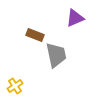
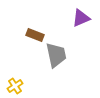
purple triangle: moved 6 px right
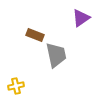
purple triangle: rotated 12 degrees counterclockwise
yellow cross: moved 1 px right; rotated 21 degrees clockwise
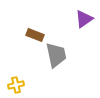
purple triangle: moved 3 px right, 1 px down
yellow cross: moved 1 px up
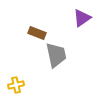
purple triangle: moved 2 px left, 1 px up
brown rectangle: moved 2 px right, 2 px up
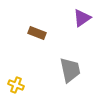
gray trapezoid: moved 14 px right, 15 px down
yellow cross: rotated 35 degrees clockwise
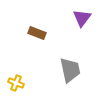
purple triangle: rotated 18 degrees counterclockwise
yellow cross: moved 2 px up
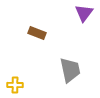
purple triangle: moved 2 px right, 5 px up
yellow cross: moved 1 px left, 2 px down; rotated 21 degrees counterclockwise
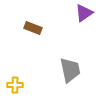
purple triangle: rotated 18 degrees clockwise
brown rectangle: moved 4 px left, 5 px up
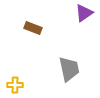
gray trapezoid: moved 1 px left, 1 px up
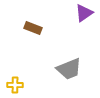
gray trapezoid: rotated 80 degrees clockwise
